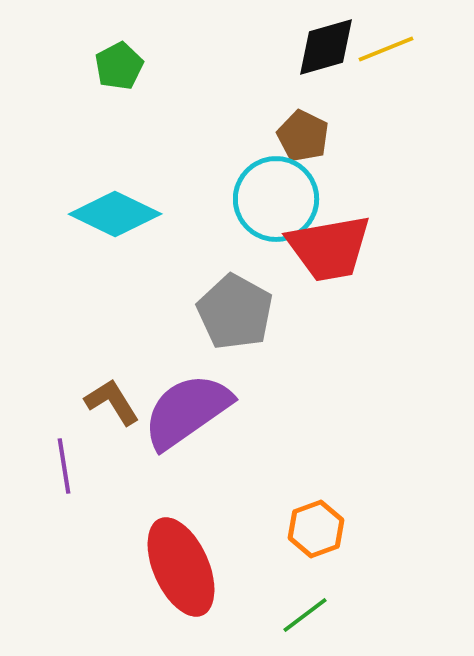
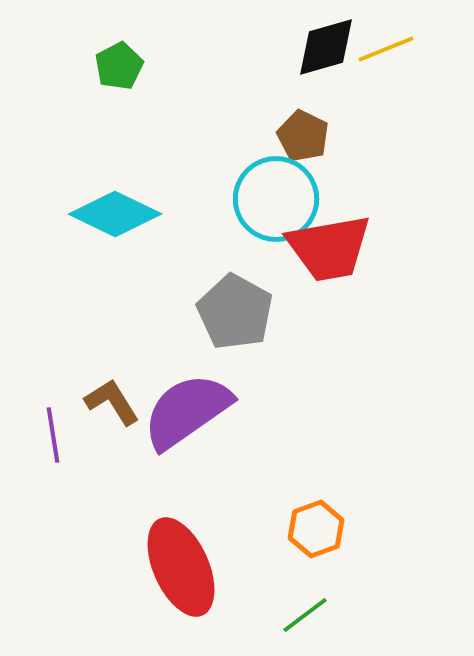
purple line: moved 11 px left, 31 px up
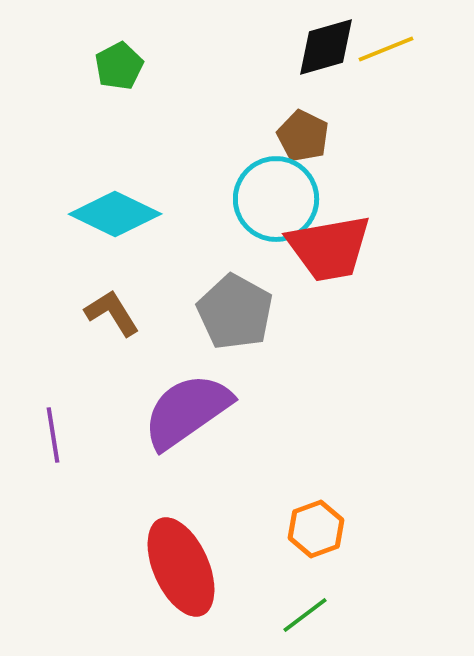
brown L-shape: moved 89 px up
